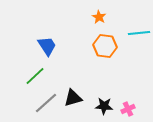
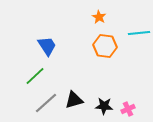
black triangle: moved 1 px right, 2 px down
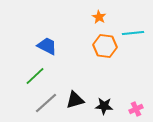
cyan line: moved 6 px left
blue trapezoid: rotated 30 degrees counterclockwise
black triangle: moved 1 px right
pink cross: moved 8 px right
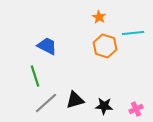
orange hexagon: rotated 10 degrees clockwise
green line: rotated 65 degrees counterclockwise
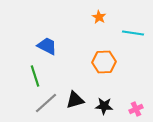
cyan line: rotated 15 degrees clockwise
orange hexagon: moved 1 px left, 16 px down; rotated 20 degrees counterclockwise
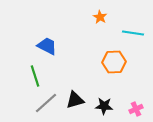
orange star: moved 1 px right
orange hexagon: moved 10 px right
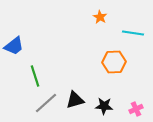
blue trapezoid: moved 33 px left; rotated 115 degrees clockwise
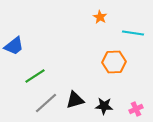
green line: rotated 75 degrees clockwise
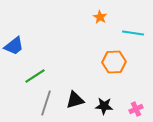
gray line: rotated 30 degrees counterclockwise
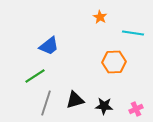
blue trapezoid: moved 35 px right
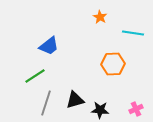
orange hexagon: moved 1 px left, 2 px down
black star: moved 4 px left, 4 px down
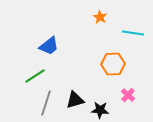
pink cross: moved 8 px left, 14 px up; rotated 24 degrees counterclockwise
